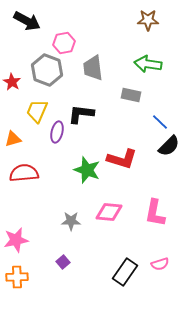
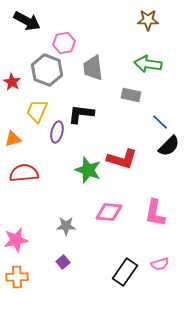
green star: moved 1 px right
gray star: moved 5 px left, 5 px down
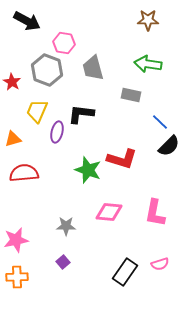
pink hexagon: rotated 20 degrees clockwise
gray trapezoid: rotated 8 degrees counterclockwise
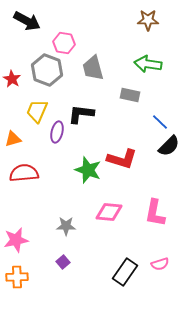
red star: moved 3 px up
gray rectangle: moved 1 px left
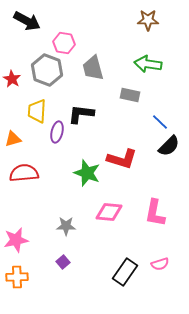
yellow trapezoid: rotated 20 degrees counterclockwise
green star: moved 1 px left, 3 px down
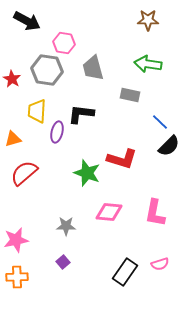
gray hexagon: rotated 12 degrees counterclockwise
red semicircle: rotated 36 degrees counterclockwise
